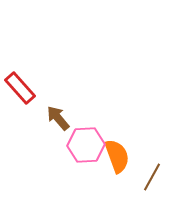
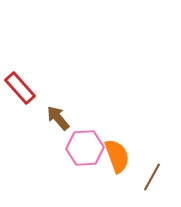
pink hexagon: moved 1 px left, 3 px down
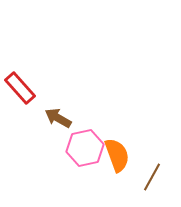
brown arrow: rotated 20 degrees counterclockwise
pink hexagon: rotated 9 degrees counterclockwise
orange semicircle: moved 1 px up
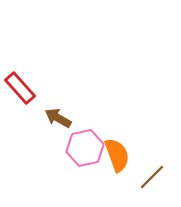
brown line: rotated 16 degrees clockwise
